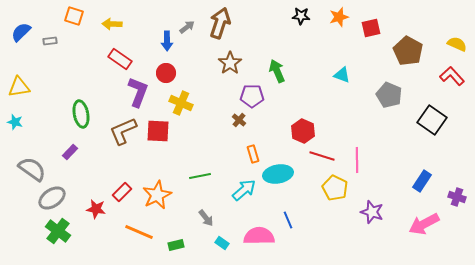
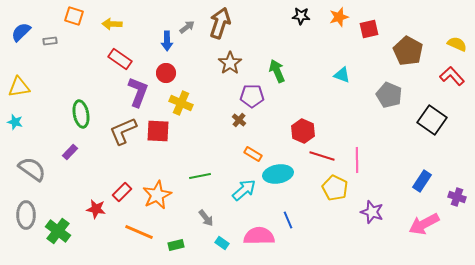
red square at (371, 28): moved 2 px left, 1 px down
orange rectangle at (253, 154): rotated 42 degrees counterclockwise
gray ellipse at (52, 198): moved 26 px left, 17 px down; rotated 56 degrees counterclockwise
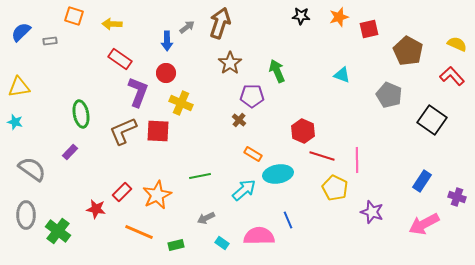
gray arrow at (206, 218): rotated 102 degrees clockwise
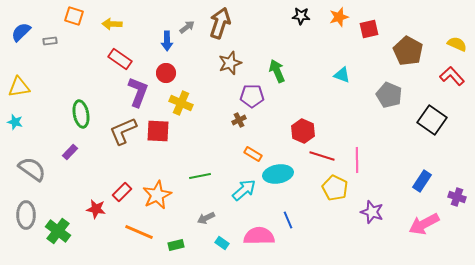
brown star at (230, 63): rotated 15 degrees clockwise
brown cross at (239, 120): rotated 24 degrees clockwise
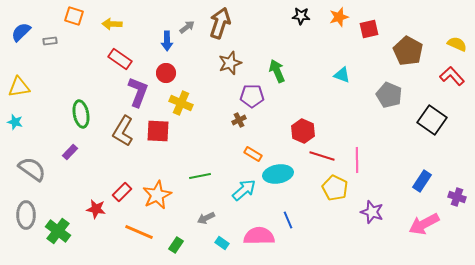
brown L-shape at (123, 131): rotated 36 degrees counterclockwise
green rectangle at (176, 245): rotated 42 degrees counterclockwise
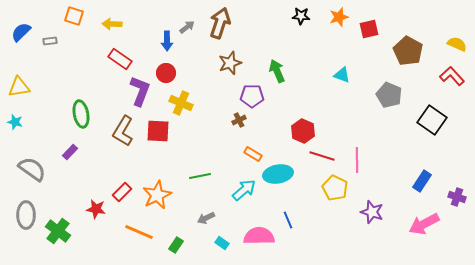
purple L-shape at (138, 92): moved 2 px right, 1 px up
